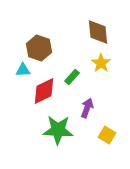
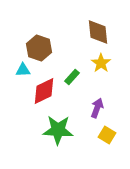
purple arrow: moved 10 px right
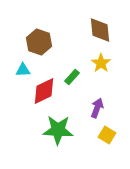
brown diamond: moved 2 px right, 2 px up
brown hexagon: moved 6 px up
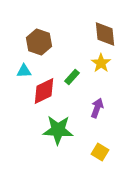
brown diamond: moved 5 px right, 4 px down
cyan triangle: moved 1 px right, 1 px down
yellow square: moved 7 px left, 17 px down
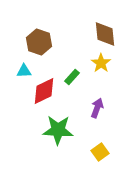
yellow square: rotated 24 degrees clockwise
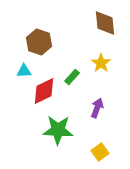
brown diamond: moved 11 px up
